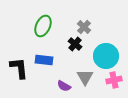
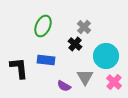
blue rectangle: moved 2 px right
pink cross: moved 2 px down; rotated 35 degrees counterclockwise
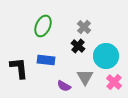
black cross: moved 3 px right, 2 px down
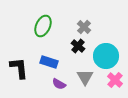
blue rectangle: moved 3 px right, 2 px down; rotated 12 degrees clockwise
pink cross: moved 1 px right, 2 px up
purple semicircle: moved 5 px left, 2 px up
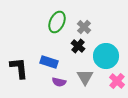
green ellipse: moved 14 px right, 4 px up
pink cross: moved 2 px right, 1 px down
purple semicircle: moved 2 px up; rotated 16 degrees counterclockwise
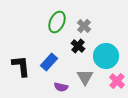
gray cross: moved 1 px up
blue rectangle: rotated 66 degrees counterclockwise
black L-shape: moved 2 px right, 2 px up
purple semicircle: moved 2 px right, 5 px down
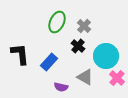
black L-shape: moved 1 px left, 12 px up
gray triangle: rotated 30 degrees counterclockwise
pink cross: moved 3 px up
